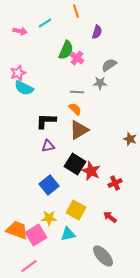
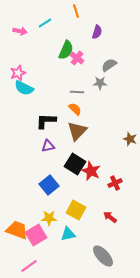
brown triangle: moved 2 px left, 1 px down; rotated 15 degrees counterclockwise
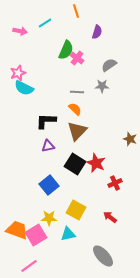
gray star: moved 2 px right, 3 px down
red star: moved 5 px right, 8 px up
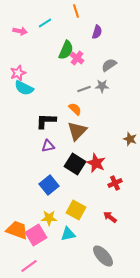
gray line: moved 7 px right, 3 px up; rotated 24 degrees counterclockwise
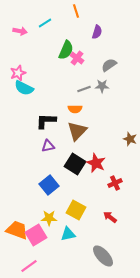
orange semicircle: rotated 136 degrees clockwise
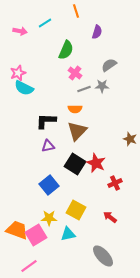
pink cross: moved 2 px left, 15 px down
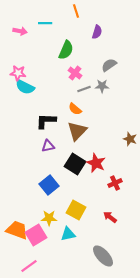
cyan line: rotated 32 degrees clockwise
pink star: rotated 28 degrees clockwise
cyan semicircle: moved 1 px right, 1 px up
orange semicircle: rotated 40 degrees clockwise
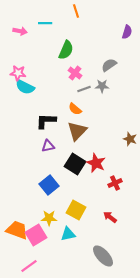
purple semicircle: moved 30 px right
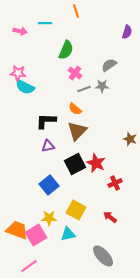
black square: rotated 30 degrees clockwise
